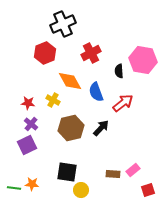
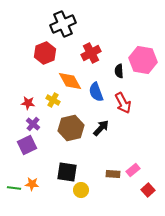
red arrow: rotated 100 degrees clockwise
purple cross: moved 2 px right
red square: rotated 24 degrees counterclockwise
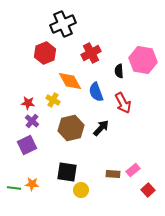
purple cross: moved 1 px left, 3 px up
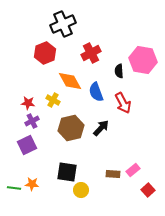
purple cross: rotated 24 degrees clockwise
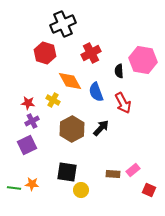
red hexagon: rotated 20 degrees counterclockwise
brown hexagon: moved 1 px right, 1 px down; rotated 15 degrees counterclockwise
red square: moved 1 px right; rotated 24 degrees counterclockwise
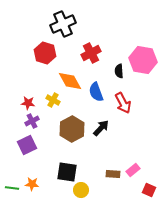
green line: moved 2 px left
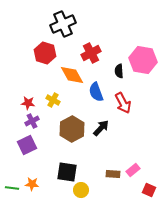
orange diamond: moved 2 px right, 6 px up
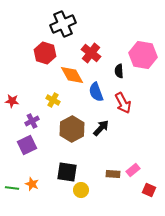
red cross: rotated 24 degrees counterclockwise
pink hexagon: moved 5 px up
red star: moved 16 px left, 2 px up
orange star: rotated 16 degrees clockwise
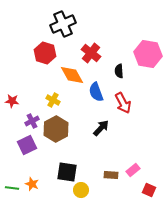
pink hexagon: moved 5 px right, 1 px up
brown hexagon: moved 16 px left
brown rectangle: moved 2 px left, 1 px down
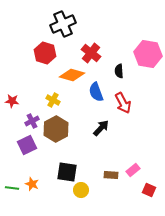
orange diamond: rotated 45 degrees counterclockwise
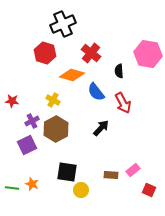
blue semicircle: rotated 18 degrees counterclockwise
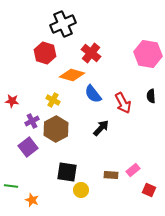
black semicircle: moved 32 px right, 25 px down
blue semicircle: moved 3 px left, 2 px down
purple square: moved 1 px right, 2 px down; rotated 12 degrees counterclockwise
orange star: moved 16 px down
green line: moved 1 px left, 2 px up
